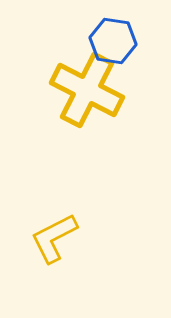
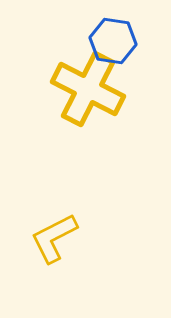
yellow cross: moved 1 px right, 1 px up
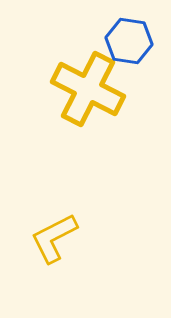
blue hexagon: moved 16 px right
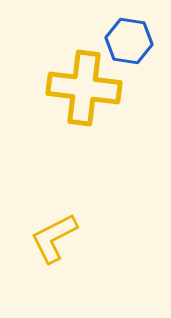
yellow cross: moved 4 px left, 1 px up; rotated 20 degrees counterclockwise
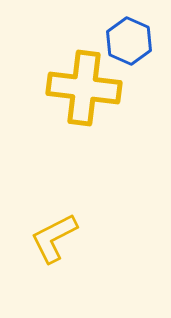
blue hexagon: rotated 15 degrees clockwise
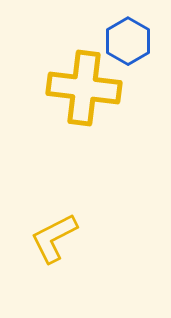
blue hexagon: moved 1 px left; rotated 6 degrees clockwise
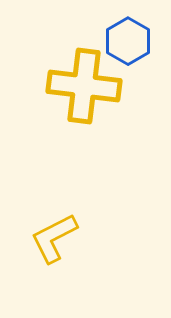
yellow cross: moved 2 px up
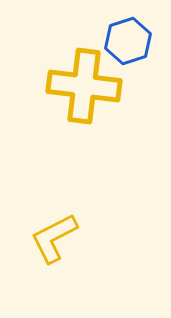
blue hexagon: rotated 12 degrees clockwise
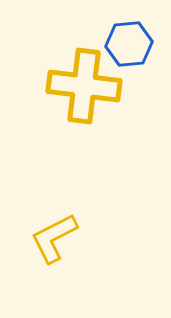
blue hexagon: moved 1 px right, 3 px down; rotated 12 degrees clockwise
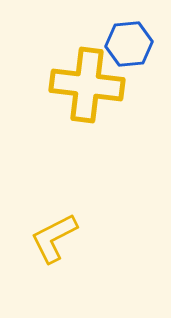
yellow cross: moved 3 px right, 1 px up
